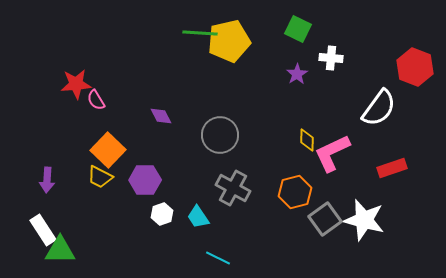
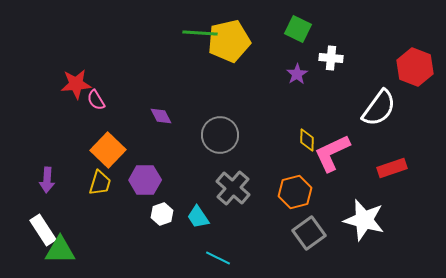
yellow trapezoid: moved 6 px down; rotated 100 degrees counterclockwise
gray cross: rotated 12 degrees clockwise
gray square: moved 16 px left, 14 px down
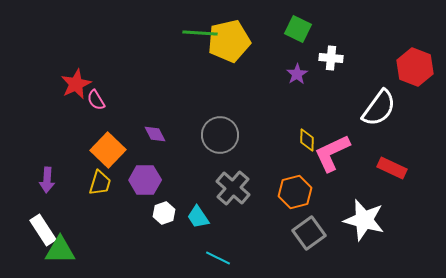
red star: rotated 20 degrees counterclockwise
purple diamond: moved 6 px left, 18 px down
red rectangle: rotated 44 degrees clockwise
white hexagon: moved 2 px right, 1 px up
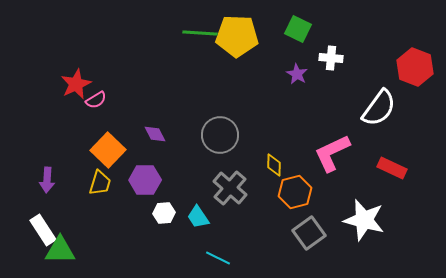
yellow pentagon: moved 8 px right, 5 px up; rotated 15 degrees clockwise
purple star: rotated 10 degrees counterclockwise
pink semicircle: rotated 90 degrees counterclockwise
yellow diamond: moved 33 px left, 25 px down
gray cross: moved 3 px left
white hexagon: rotated 15 degrees clockwise
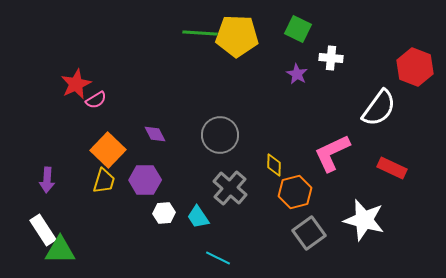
yellow trapezoid: moved 4 px right, 2 px up
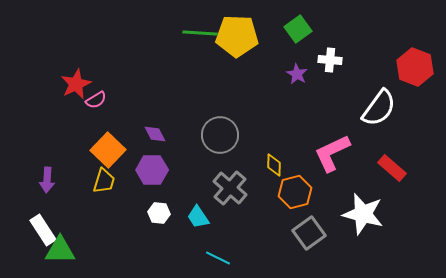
green square: rotated 28 degrees clockwise
white cross: moved 1 px left, 2 px down
red rectangle: rotated 16 degrees clockwise
purple hexagon: moved 7 px right, 10 px up
white hexagon: moved 5 px left; rotated 10 degrees clockwise
white star: moved 1 px left, 6 px up
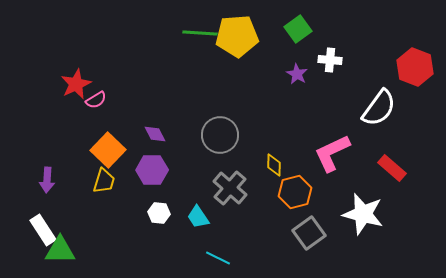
yellow pentagon: rotated 6 degrees counterclockwise
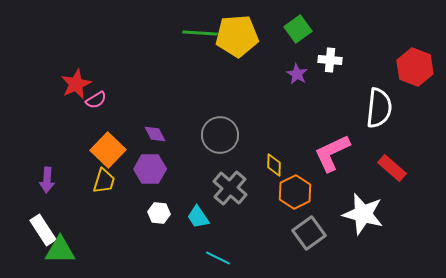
white semicircle: rotated 30 degrees counterclockwise
purple hexagon: moved 2 px left, 1 px up
orange hexagon: rotated 12 degrees counterclockwise
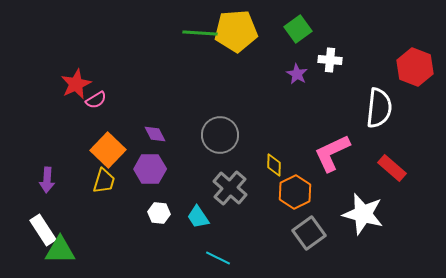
yellow pentagon: moved 1 px left, 5 px up
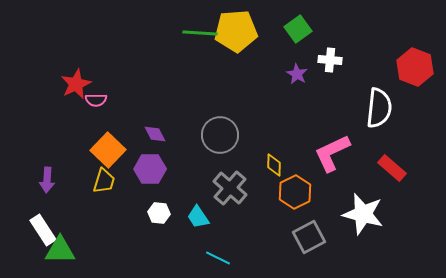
pink semicircle: rotated 30 degrees clockwise
gray square: moved 4 px down; rotated 8 degrees clockwise
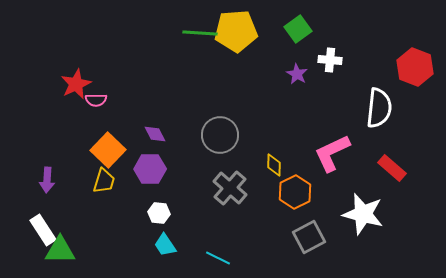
cyan trapezoid: moved 33 px left, 28 px down
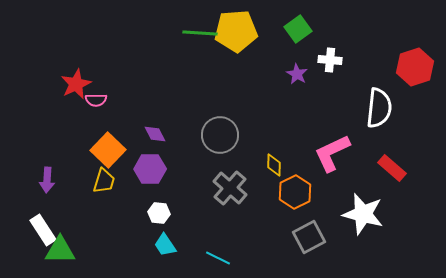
red hexagon: rotated 21 degrees clockwise
